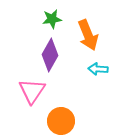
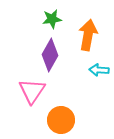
orange arrow: rotated 148 degrees counterclockwise
cyan arrow: moved 1 px right, 1 px down
orange circle: moved 1 px up
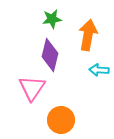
purple diamond: rotated 16 degrees counterclockwise
pink triangle: moved 3 px up
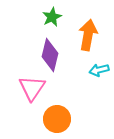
green star: moved 2 px up; rotated 18 degrees counterclockwise
cyan arrow: rotated 18 degrees counterclockwise
orange circle: moved 4 px left, 1 px up
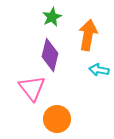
cyan arrow: rotated 24 degrees clockwise
pink triangle: rotated 12 degrees counterclockwise
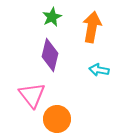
orange arrow: moved 4 px right, 8 px up
pink triangle: moved 7 px down
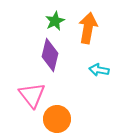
green star: moved 3 px right, 4 px down
orange arrow: moved 4 px left, 1 px down
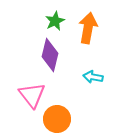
cyan arrow: moved 6 px left, 7 px down
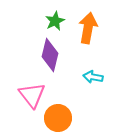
orange circle: moved 1 px right, 1 px up
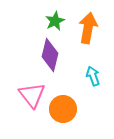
cyan arrow: moved 1 px up; rotated 60 degrees clockwise
orange circle: moved 5 px right, 9 px up
